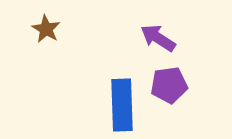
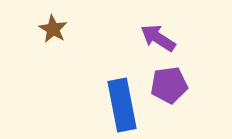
brown star: moved 7 px right
blue rectangle: rotated 9 degrees counterclockwise
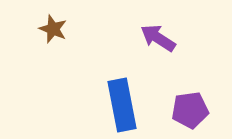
brown star: rotated 8 degrees counterclockwise
purple pentagon: moved 21 px right, 25 px down
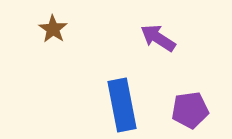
brown star: rotated 12 degrees clockwise
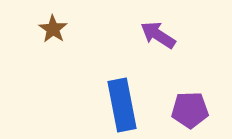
purple arrow: moved 3 px up
purple pentagon: rotated 6 degrees clockwise
